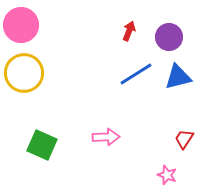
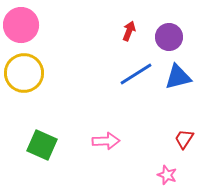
pink arrow: moved 4 px down
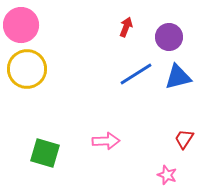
red arrow: moved 3 px left, 4 px up
yellow circle: moved 3 px right, 4 px up
green square: moved 3 px right, 8 px down; rotated 8 degrees counterclockwise
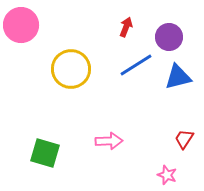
yellow circle: moved 44 px right
blue line: moved 9 px up
pink arrow: moved 3 px right
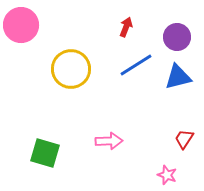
purple circle: moved 8 px right
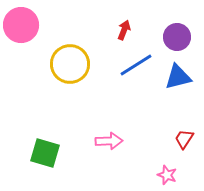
red arrow: moved 2 px left, 3 px down
yellow circle: moved 1 px left, 5 px up
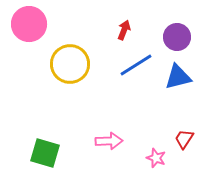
pink circle: moved 8 px right, 1 px up
pink star: moved 11 px left, 17 px up
